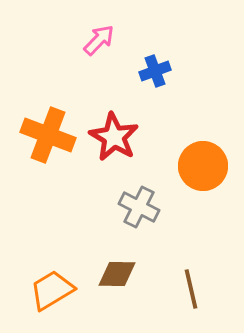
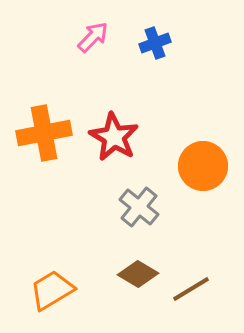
pink arrow: moved 6 px left, 3 px up
blue cross: moved 28 px up
orange cross: moved 4 px left, 2 px up; rotated 32 degrees counterclockwise
gray cross: rotated 12 degrees clockwise
brown diamond: moved 21 px right; rotated 30 degrees clockwise
brown line: rotated 72 degrees clockwise
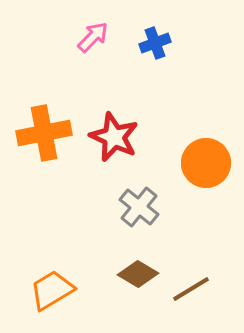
red star: rotated 6 degrees counterclockwise
orange circle: moved 3 px right, 3 px up
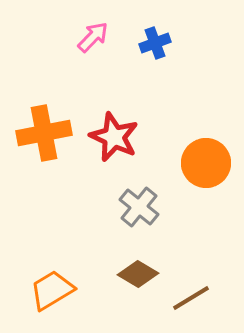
brown line: moved 9 px down
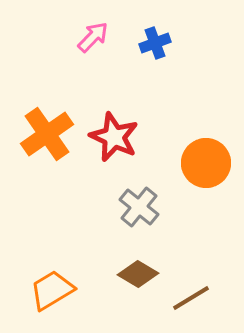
orange cross: moved 3 px right, 1 px down; rotated 24 degrees counterclockwise
